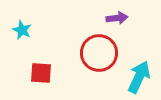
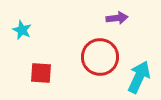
red circle: moved 1 px right, 4 px down
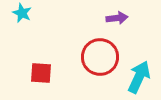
cyan star: moved 17 px up
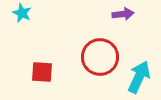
purple arrow: moved 6 px right, 4 px up
red square: moved 1 px right, 1 px up
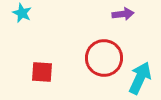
red circle: moved 4 px right, 1 px down
cyan arrow: moved 1 px right, 1 px down
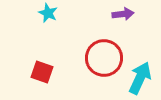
cyan star: moved 26 px right
red square: rotated 15 degrees clockwise
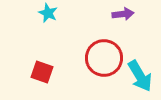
cyan arrow: moved 2 px up; rotated 124 degrees clockwise
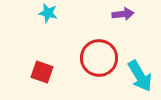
cyan star: rotated 12 degrees counterclockwise
red circle: moved 5 px left
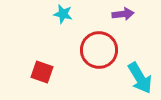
cyan star: moved 15 px right, 1 px down
red circle: moved 8 px up
cyan arrow: moved 2 px down
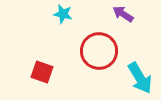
purple arrow: rotated 140 degrees counterclockwise
red circle: moved 1 px down
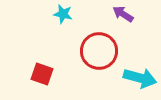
red square: moved 2 px down
cyan arrow: rotated 44 degrees counterclockwise
